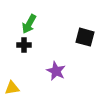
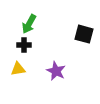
black square: moved 1 px left, 3 px up
yellow triangle: moved 6 px right, 19 px up
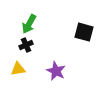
black square: moved 2 px up
black cross: moved 2 px right; rotated 24 degrees counterclockwise
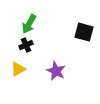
yellow triangle: rotated 21 degrees counterclockwise
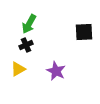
black square: rotated 18 degrees counterclockwise
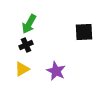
yellow triangle: moved 4 px right
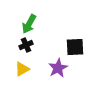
black square: moved 9 px left, 15 px down
purple star: moved 2 px right, 3 px up; rotated 18 degrees clockwise
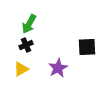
black square: moved 12 px right
yellow triangle: moved 1 px left
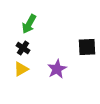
black cross: moved 3 px left, 3 px down; rotated 32 degrees counterclockwise
purple star: moved 1 px left, 1 px down
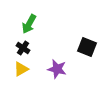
black square: rotated 24 degrees clockwise
purple star: rotated 30 degrees counterclockwise
